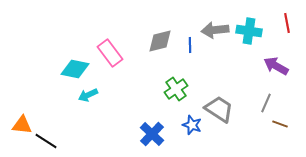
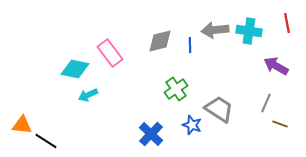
blue cross: moved 1 px left
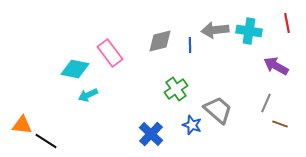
gray trapezoid: moved 1 px left, 1 px down; rotated 8 degrees clockwise
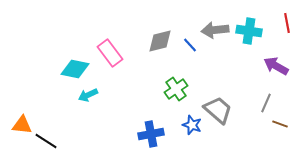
blue line: rotated 42 degrees counterclockwise
blue cross: rotated 35 degrees clockwise
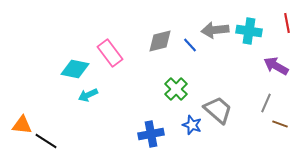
green cross: rotated 10 degrees counterclockwise
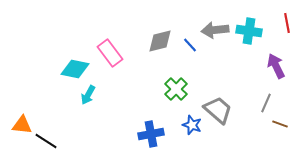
purple arrow: rotated 35 degrees clockwise
cyan arrow: rotated 36 degrees counterclockwise
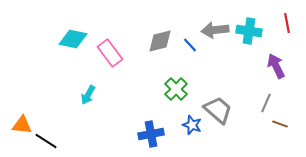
cyan diamond: moved 2 px left, 30 px up
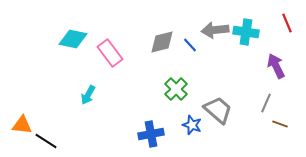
red line: rotated 12 degrees counterclockwise
cyan cross: moved 3 px left, 1 px down
gray diamond: moved 2 px right, 1 px down
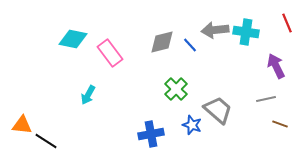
gray line: moved 4 px up; rotated 54 degrees clockwise
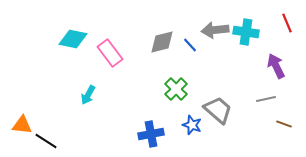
brown line: moved 4 px right
